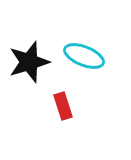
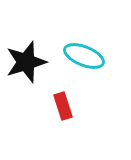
black star: moved 3 px left
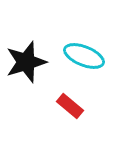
red rectangle: moved 7 px right; rotated 32 degrees counterclockwise
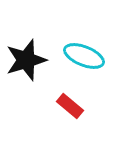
black star: moved 2 px up
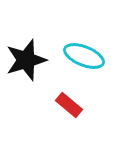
red rectangle: moved 1 px left, 1 px up
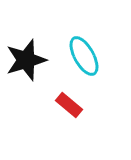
cyan ellipse: rotated 39 degrees clockwise
